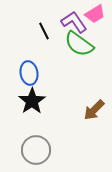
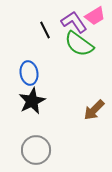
pink trapezoid: moved 2 px down
black line: moved 1 px right, 1 px up
black star: rotated 8 degrees clockwise
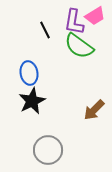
purple L-shape: rotated 136 degrees counterclockwise
green semicircle: moved 2 px down
gray circle: moved 12 px right
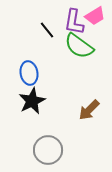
black line: moved 2 px right; rotated 12 degrees counterclockwise
brown arrow: moved 5 px left
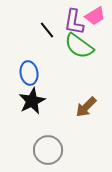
brown arrow: moved 3 px left, 3 px up
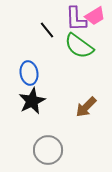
purple L-shape: moved 2 px right, 3 px up; rotated 12 degrees counterclockwise
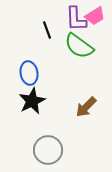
black line: rotated 18 degrees clockwise
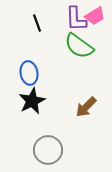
black line: moved 10 px left, 7 px up
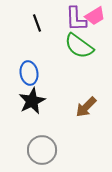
gray circle: moved 6 px left
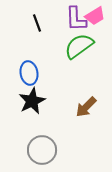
green semicircle: rotated 108 degrees clockwise
